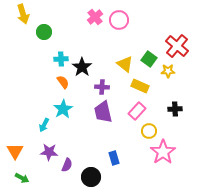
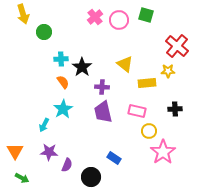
green square: moved 3 px left, 44 px up; rotated 21 degrees counterclockwise
yellow rectangle: moved 7 px right, 3 px up; rotated 30 degrees counterclockwise
pink rectangle: rotated 60 degrees clockwise
blue rectangle: rotated 40 degrees counterclockwise
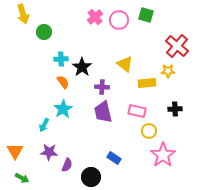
pink star: moved 3 px down
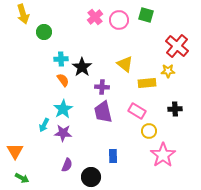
orange semicircle: moved 2 px up
pink rectangle: rotated 18 degrees clockwise
purple star: moved 14 px right, 19 px up
blue rectangle: moved 1 px left, 2 px up; rotated 56 degrees clockwise
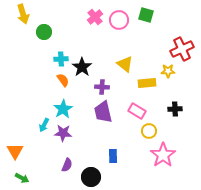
red cross: moved 5 px right, 3 px down; rotated 25 degrees clockwise
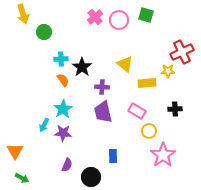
red cross: moved 3 px down
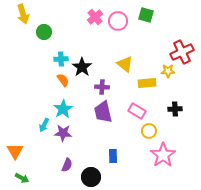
pink circle: moved 1 px left, 1 px down
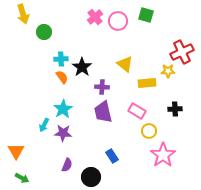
orange semicircle: moved 1 px left, 3 px up
orange triangle: moved 1 px right
blue rectangle: moved 1 px left; rotated 32 degrees counterclockwise
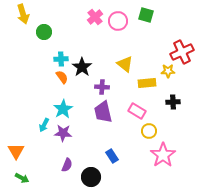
black cross: moved 2 px left, 7 px up
